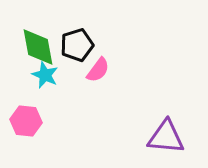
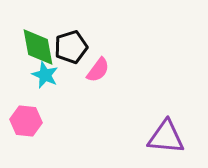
black pentagon: moved 6 px left, 2 px down
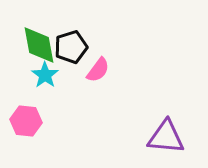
green diamond: moved 1 px right, 2 px up
cyan star: rotated 12 degrees clockwise
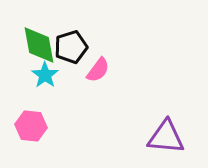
pink hexagon: moved 5 px right, 5 px down
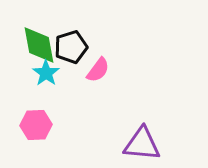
cyan star: moved 1 px right, 2 px up
pink hexagon: moved 5 px right, 1 px up; rotated 8 degrees counterclockwise
purple triangle: moved 24 px left, 7 px down
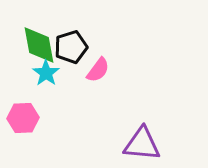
pink hexagon: moved 13 px left, 7 px up
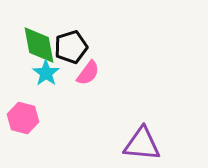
pink semicircle: moved 10 px left, 3 px down
pink hexagon: rotated 16 degrees clockwise
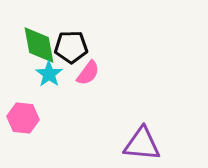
black pentagon: rotated 16 degrees clockwise
cyan star: moved 3 px right, 1 px down
pink hexagon: rotated 8 degrees counterclockwise
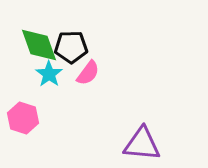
green diamond: rotated 9 degrees counterclockwise
pink hexagon: rotated 12 degrees clockwise
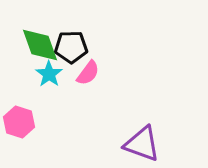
green diamond: moved 1 px right
pink hexagon: moved 4 px left, 4 px down
purple triangle: rotated 15 degrees clockwise
